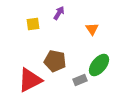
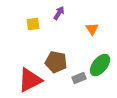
brown pentagon: moved 1 px right, 1 px down
green ellipse: moved 1 px right
gray rectangle: moved 1 px left, 2 px up
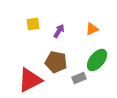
purple arrow: moved 18 px down
orange triangle: rotated 40 degrees clockwise
green ellipse: moved 3 px left, 5 px up
